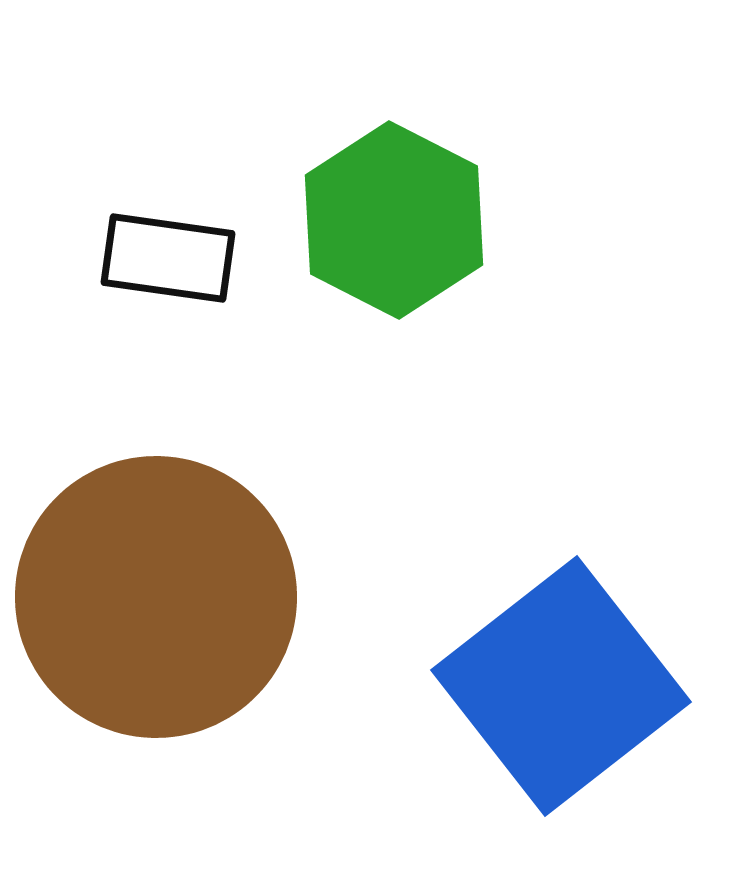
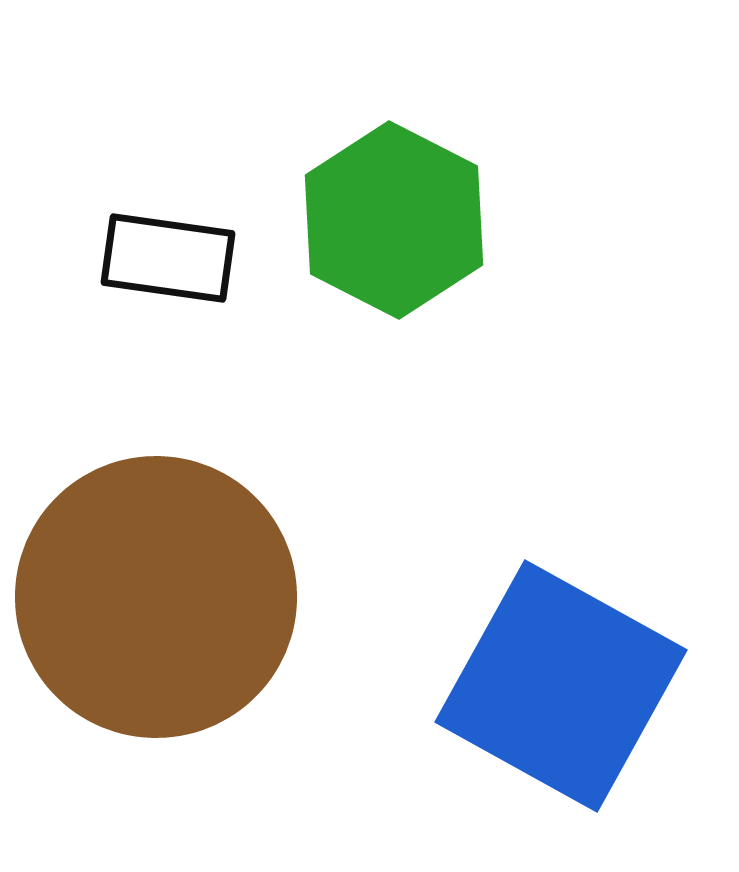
blue square: rotated 23 degrees counterclockwise
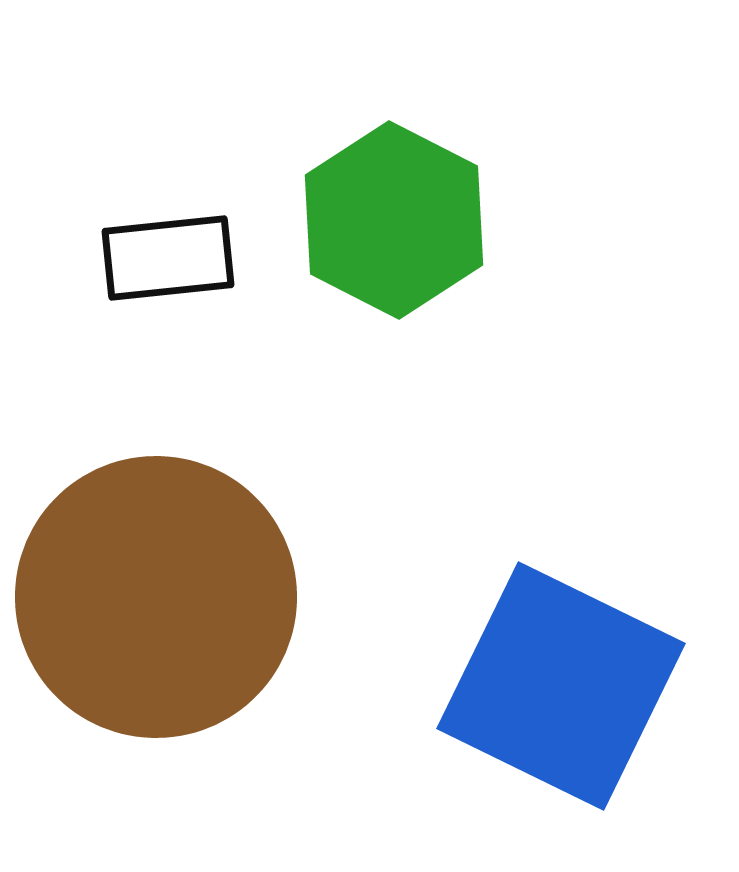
black rectangle: rotated 14 degrees counterclockwise
blue square: rotated 3 degrees counterclockwise
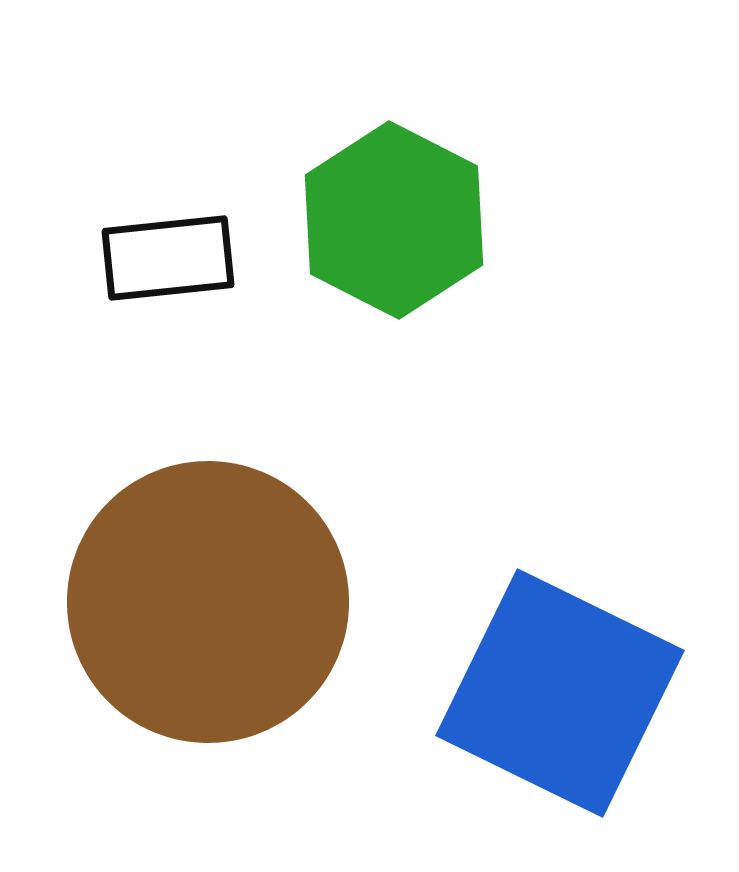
brown circle: moved 52 px right, 5 px down
blue square: moved 1 px left, 7 px down
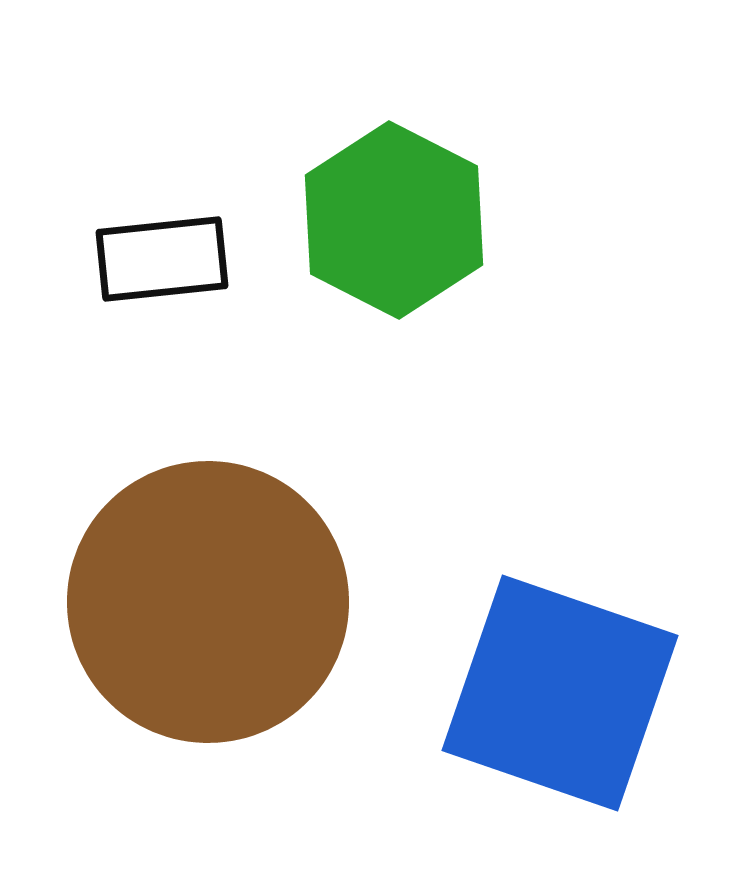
black rectangle: moved 6 px left, 1 px down
blue square: rotated 7 degrees counterclockwise
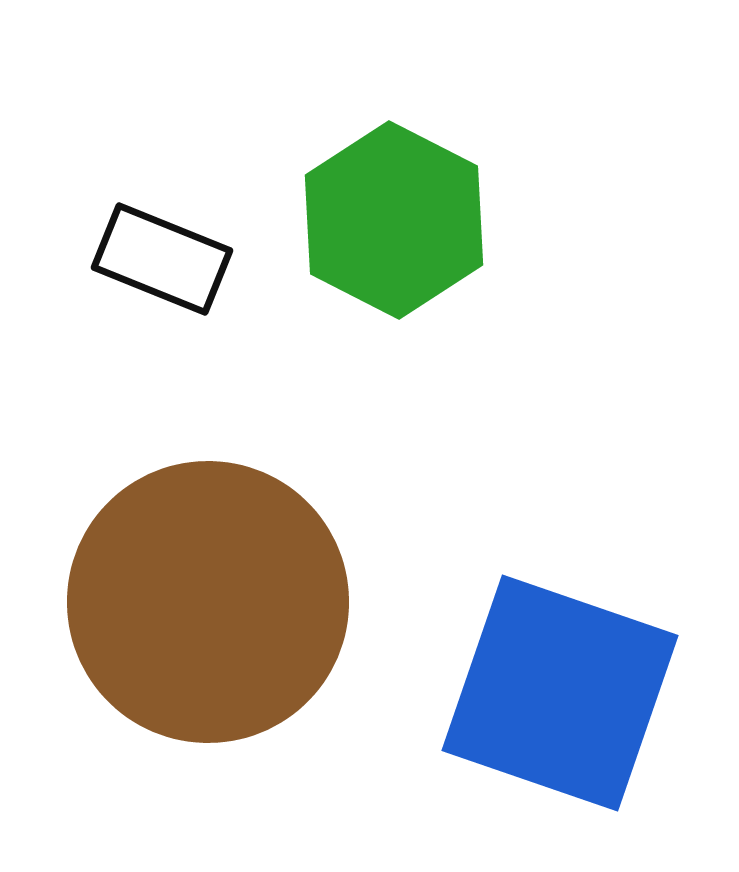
black rectangle: rotated 28 degrees clockwise
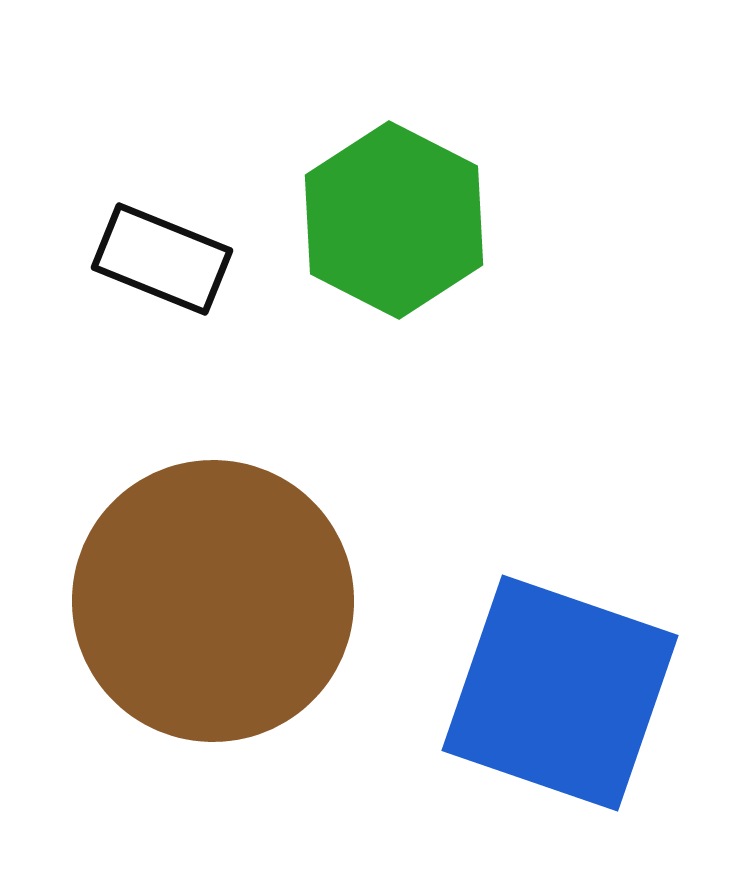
brown circle: moved 5 px right, 1 px up
